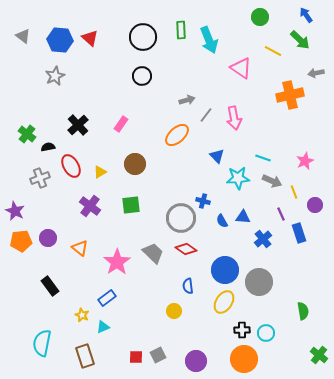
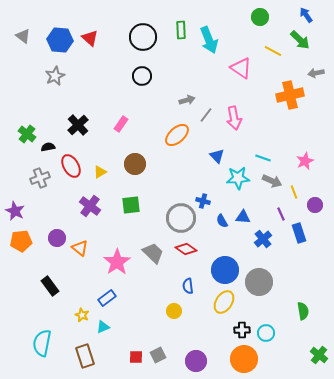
purple circle at (48, 238): moved 9 px right
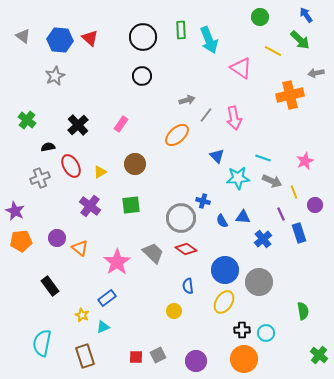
green cross at (27, 134): moved 14 px up
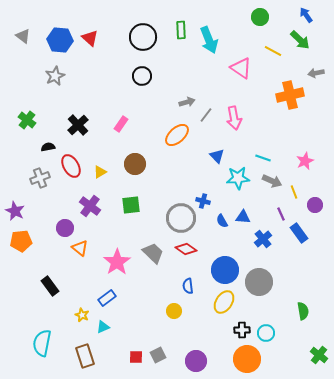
gray arrow at (187, 100): moved 2 px down
blue rectangle at (299, 233): rotated 18 degrees counterclockwise
purple circle at (57, 238): moved 8 px right, 10 px up
orange circle at (244, 359): moved 3 px right
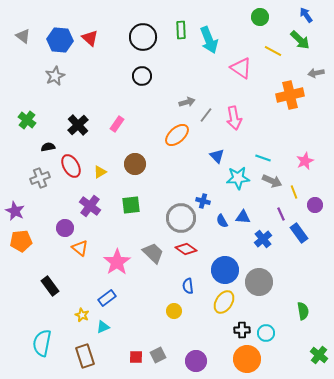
pink rectangle at (121, 124): moved 4 px left
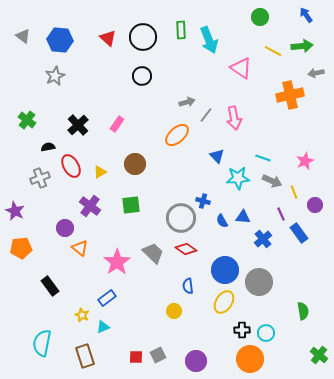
red triangle at (90, 38): moved 18 px right
green arrow at (300, 40): moved 2 px right, 6 px down; rotated 50 degrees counterclockwise
orange pentagon at (21, 241): moved 7 px down
orange circle at (247, 359): moved 3 px right
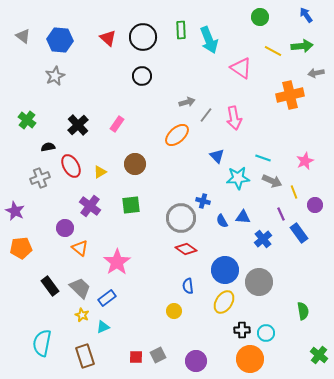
gray trapezoid at (153, 253): moved 73 px left, 35 px down
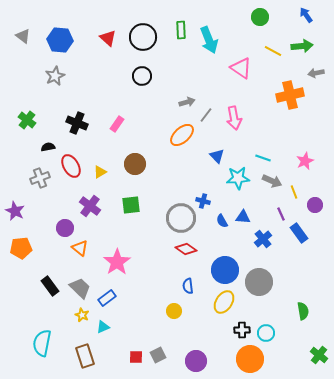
black cross at (78, 125): moved 1 px left, 2 px up; rotated 25 degrees counterclockwise
orange ellipse at (177, 135): moved 5 px right
